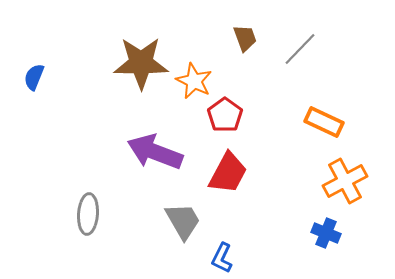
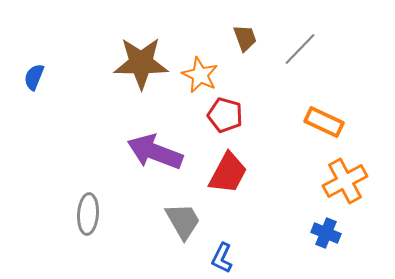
orange star: moved 6 px right, 6 px up
red pentagon: rotated 20 degrees counterclockwise
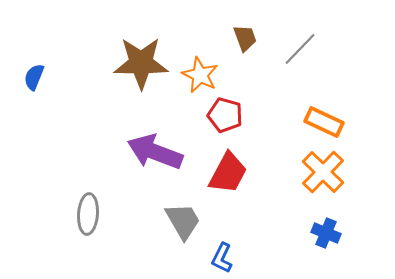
orange cross: moved 22 px left, 9 px up; rotated 18 degrees counterclockwise
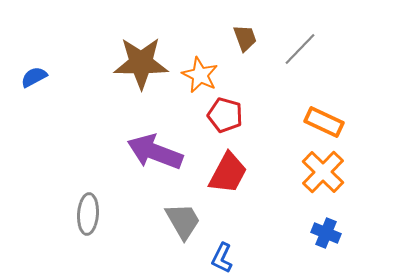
blue semicircle: rotated 40 degrees clockwise
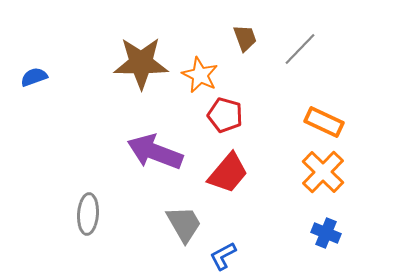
blue semicircle: rotated 8 degrees clockwise
red trapezoid: rotated 12 degrees clockwise
gray trapezoid: moved 1 px right, 3 px down
blue L-shape: moved 1 px right, 2 px up; rotated 36 degrees clockwise
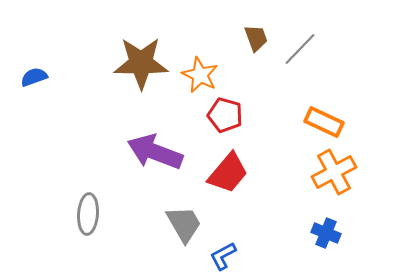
brown trapezoid: moved 11 px right
orange cross: moved 11 px right; rotated 18 degrees clockwise
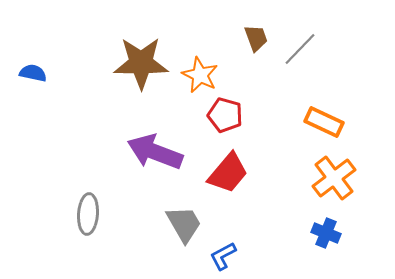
blue semicircle: moved 1 px left, 4 px up; rotated 32 degrees clockwise
orange cross: moved 6 px down; rotated 9 degrees counterclockwise
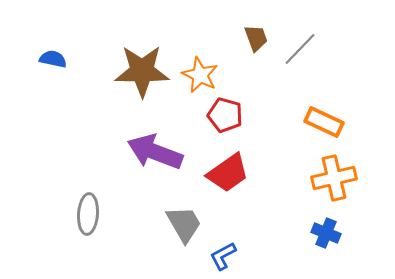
brown star: moved 1 px right, 8 px down
blue semicircle: moved 20 px right, 14 px up
red trapezoid: rotated 15 degrees clockwise
orange cross: rotated 24 degrees clockwise
